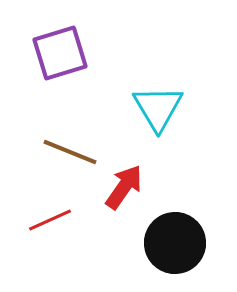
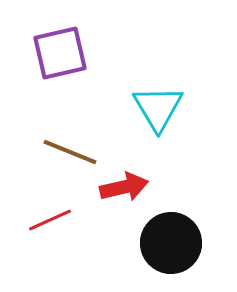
purple square: rotated 4 degrees clockwise
red arrow: rotated 42 degrees clockwise
black circle: moved 4 px left
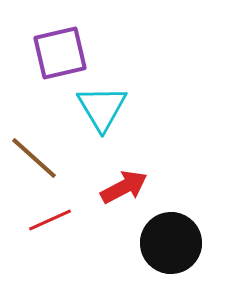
cyan triangle: moved 56 px left
brown line: moved 36 px left, 6 px down; rotated 20 degrees clockwise
red arrow: rotated 15 degrees counterclockwise
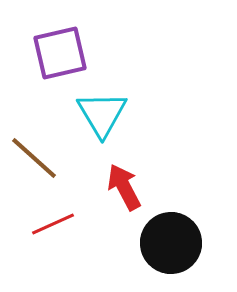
cyan triangle: moved 6 px down
red arrow: rotated 90 degrees counterclockwise
red line: moved 3 px right, 4 px down
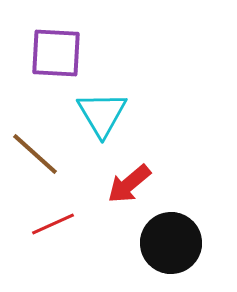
purple square: moved 4 px left; rotated 16 degrees clockwise
brown line: moved 1 px right, 4 px up
red arrow: moved 5 px right, 3 px up; rotated 102 degrees counterclockwise
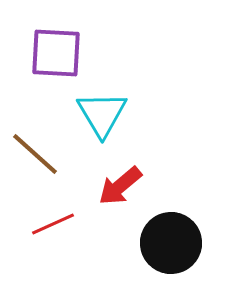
red arrow: moved 9 px left, 2 px down
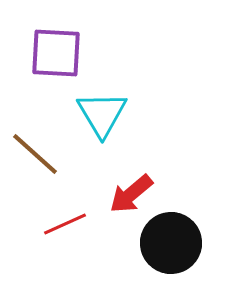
red arrow: moved 11 px right, 8 px down
red line: moved 12 px right
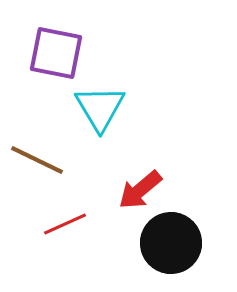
purple square: rotated 8 degrees clockwise
cyan triangle: moved 2 px left, 6 px up
brown line: moved 2 px right, 6 px down; rotated 16 degrees counterclockwise
red arrow: moved 9 px right, 4 px up
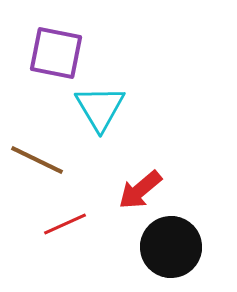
black circle: moved 4 px down
